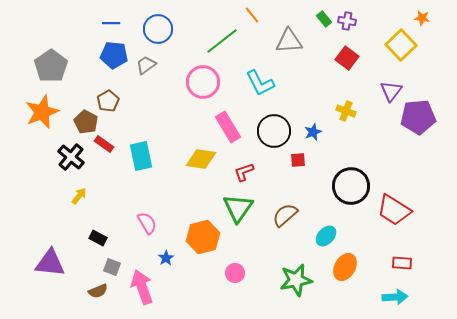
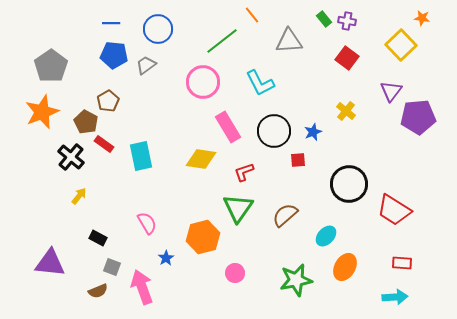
yellow cross at (346, 111): rotated 18 degrees clockwise
black circle at (351, 186): moved 2 px left, 2 px up
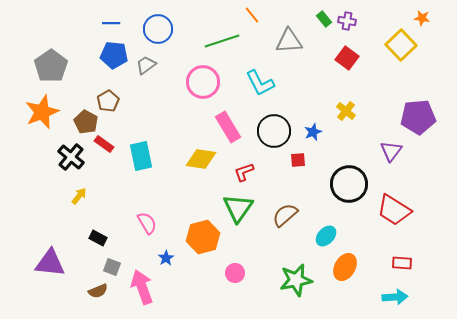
green line at (222, 41): rotated 20 degrees clockwise
purple triangle at (391, 91): moved 60 px down
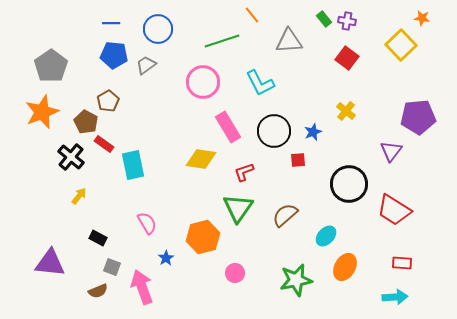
cyan rectangle at (141, 156): moved 8 px left, 9 px down
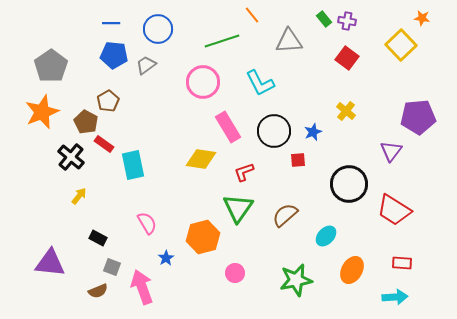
orange ellipse at (345, 267): moved 7 px right, 3 px down
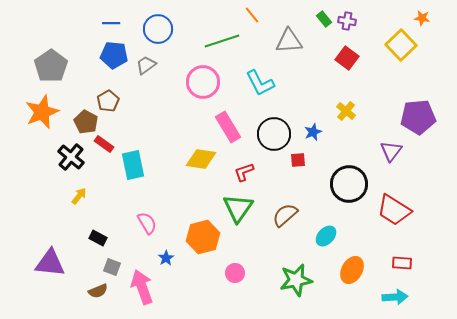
black circle at (274, 131): moved 3 px down
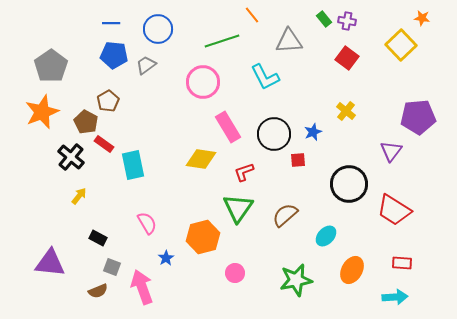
cyan L-shape at (260, 83): moved 5 px right, 6 px up
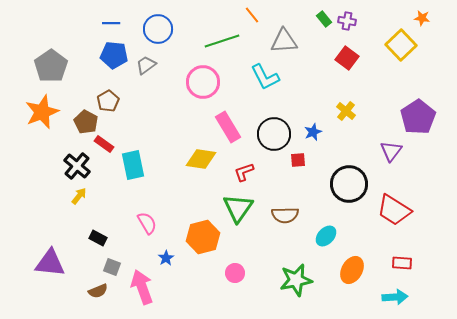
gray triangle at (289, 41): moved 5 px left
purple pentagon at (418, 117): rotated 28 degrees counterclockwise
black cross at (71, 157): moved 6 px right, 9 px down
brown semicircle at (285, 215): rotated 140 degrees counterclockwise
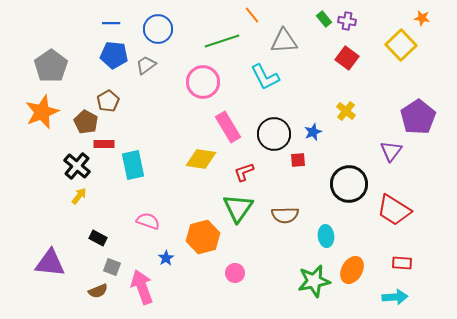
red rectangle at (104, 144): rotated 36 degrees counterclockwise
pink semicircle at (147, 223): moved 1 px right, 2 px up; rotated 40 degrees counterclockwise
cyan ellipse at (326, 236): rotated 50 degrees counterclockwise
green star at (296, 280): moved 18 px right, 1 px down
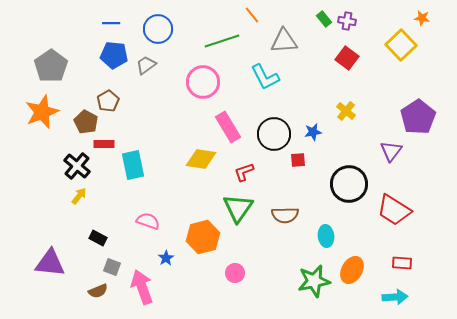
blue star at (313, 132): rotated 12 degrees clockwise
